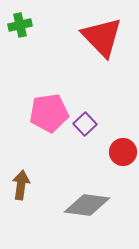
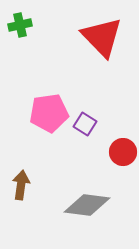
purple square: rotated 15 degrees counterclockwise
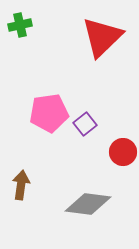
red triangle: rotated 30 degrees clockwise
purple square: rotated 20 degrees clockwise
gray diamond: moved 1 px right, 1 px up
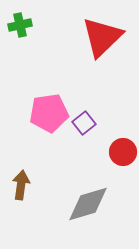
purple square: moved 1 px left, 1 px up
gray diamond: rotated 24 degrees counterclockwise
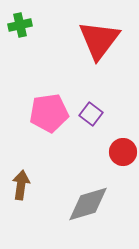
red triangle: moved 3 px left, 3 px down; rotated 9 degrees counterclockwise
purple square: moved 7 px right, 9 px up; rotated 15 degrees counterclockwise
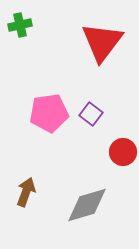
red triangle: moved 3 px right, 2 px down
brown arrow: moved 5 px right, 7 px down; rotated 12 degrees clockwise
gray diamond: moved 1 px left, 1 px down
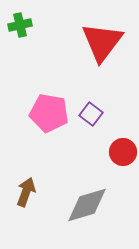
pink pentagon: rotated 18 degrees clockwise
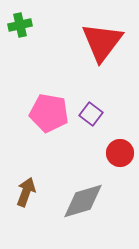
red circle: moved 3 px left, 1 px down
gray diamond: moved 4 px left, 4 px up
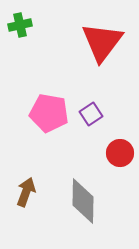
purple square: rotated 20 degrees clockwise
gray diamond: rotated 72 degrees counterclockwise
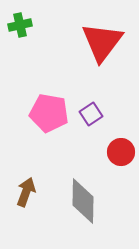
red circle: moved 1 px right, 1 px up
